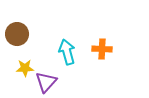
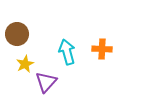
yellow star: moved 4 px up; rotated 24 degrees counterclockwise
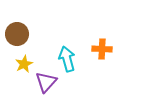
cyan arrow: moved 7 px down
yellow star: moved 1 px left
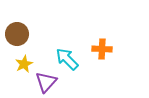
cyan arrow: rotated 30 degrees counterclockwise
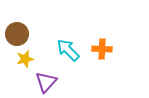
cyan arrow: moved 1 px right, 9 px up
yellow star: moved 1 px right, 5 px up; rotated 12 degrees clockwise
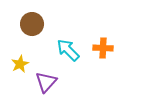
brown circle: moved 15 px right, 10 px up
orange cross: moved 1 px right, 1 px up
yellow star: moved 5 px left, 5 px down; rotated 12 degrees counterclockwise
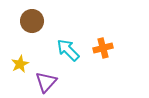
brown circle: moved 3 px up
orange cross: rotated 18 degrees counterclockwise
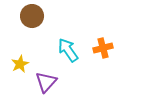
brown circle: moved 5 px up
cyan arrow: rotated 10 degrees clockwise
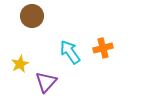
cyan arrow: moved 2 px right, 2 px down
